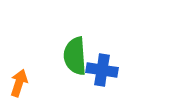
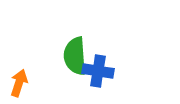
blue cross: moved 4 px left, 1 px down
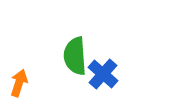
blue cross: moved 5 px right, 3 px down; rotated 32 degrees clockwise
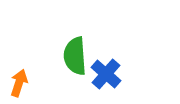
blue cross: moved 3 px right
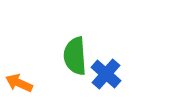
orange arrow: rotated 84 degrees counterclockwise
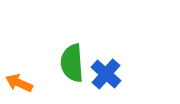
green semicircle: moved 3 px left, 7 px down
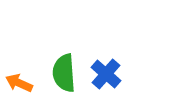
green semicircle: moved 8 px left, 10 px down
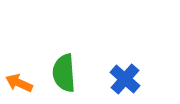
blue cross: moved 19 px right, 5 px down
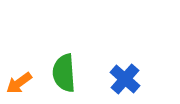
orange arrow: rotated 60 degrees counterclockwise
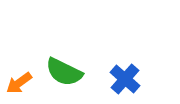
green semicircle: moved 1 px up; rotated 60 degrees counterclockwise
